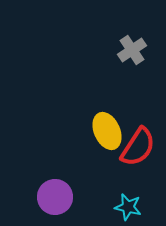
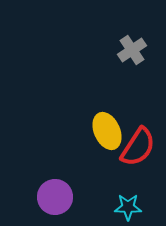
cyan star: rotated 12 degrees counterclockwise
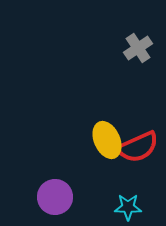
gray cross: moved 6 px right, 2 px up
yellow ellipse: moved 9 px down
red semicircle: rotated 33 degrees clockwise
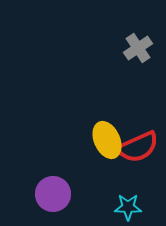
purple circle: moved 2 px left, 3 px up
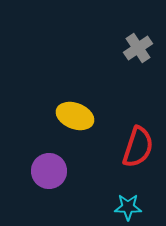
yellow ellipse: moved 32 px left, 24 px up; rotated 45 degrees counterclockwise
red semicircle: rotated 48 degrees counterclockwise
purple circle: moved 4 px left, 23 px up
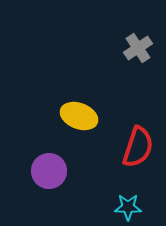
yellow ellipse: moved 4 px right
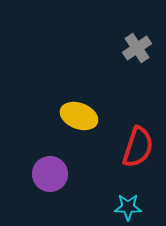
gray cross: moved 1 px left
purple circle: moved 1 px right, 3 px down
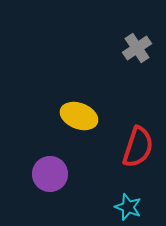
cyan star: rotated 20 degrees clockwise
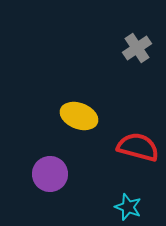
red semicircle: rotated 93 degrees counterclockwise
